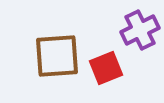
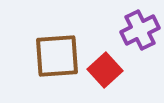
red square: moved 1 px left, 2 px down; rotated 20 degrees counterclockwise
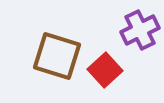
brown square: rotated 21 degrees clockwise
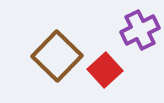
brown square: rotated 27 degrees clockwise
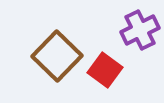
red square: rotated 12 degrees counterclockwise
